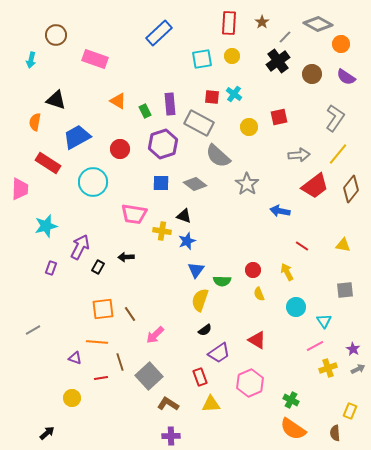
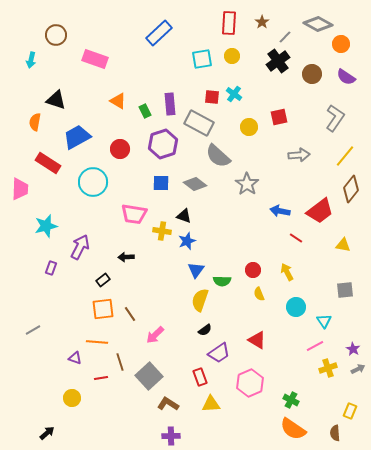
yellow line at (338, 154): moved 7 px right, 2 px down
red trapezoid at (315, 186): moved 5 px right, 25 px down
red line at (302, 246): moved 6 px left, 8 px up
black rectangle at (98, 267): moved 5 px right, 13 px down; rotated 24 degrees clockwise
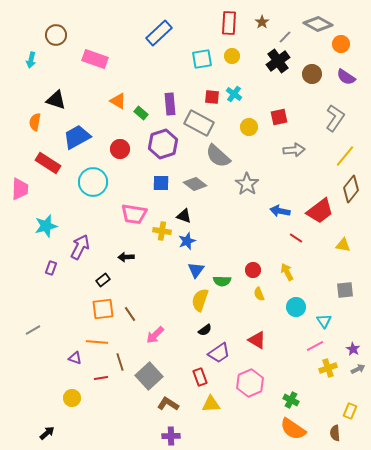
green rectangle at (145, 111): moved 4 px left, 2 px down; rotated 24 degrees counterclockwise
gray arrow at (299, 155): moved 5 px left, 5 px up
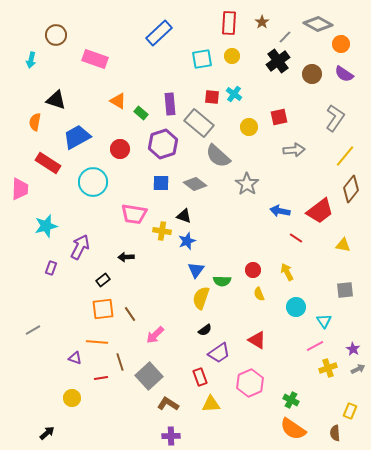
purple semicircle at (346, 77): moved 2 px left, 3 px up
gray rectangle at (199, 123): rotated 12 degrees clockwise
yellow semicircle at (200, 300): moved 1 px right, 2 px up
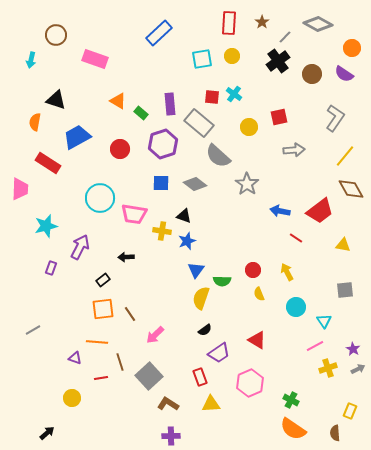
orange circle at (341, 44): moved 11 px right, 4 px down
cyan circle at (93, 182): moved 7 px right, 16 px down
brown diamond at (351, 189): rotated 68 degrees counterclockwise
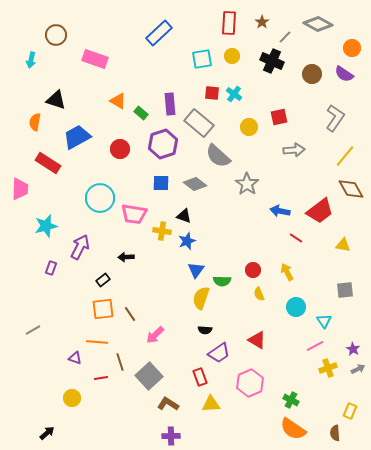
black cross at (278, 61): moved 6 px left; rotated 30 degrees counterclockwise
red square at (212, 97): moved 4 px up
black semicircle at (205, 330): rotated 40 degrees clockwise
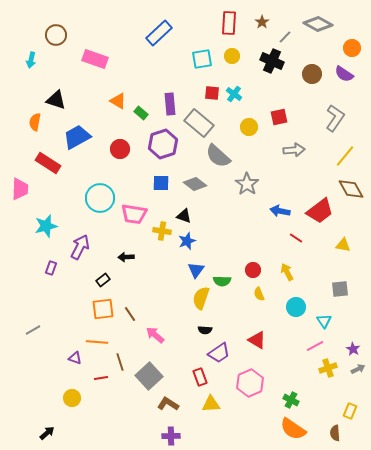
gray square at (345, 290): moved 5 px left, 1 px up
pink arrow at (155, 335): rotated 84 degrees clockwise
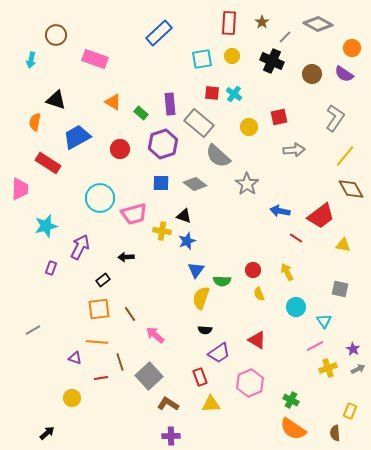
orange triangle at (118, 101): moved 5 px left, 1 px down
red trapezoid at (320, 211): moved 1 px right, 5 px down
pink trapezoid at (134, 214): rotated 24 degrees counterclockwise
gray square at (340, 289): rotated 18 degrees clockwise
orange square at (103, 309): moved 4 px left
